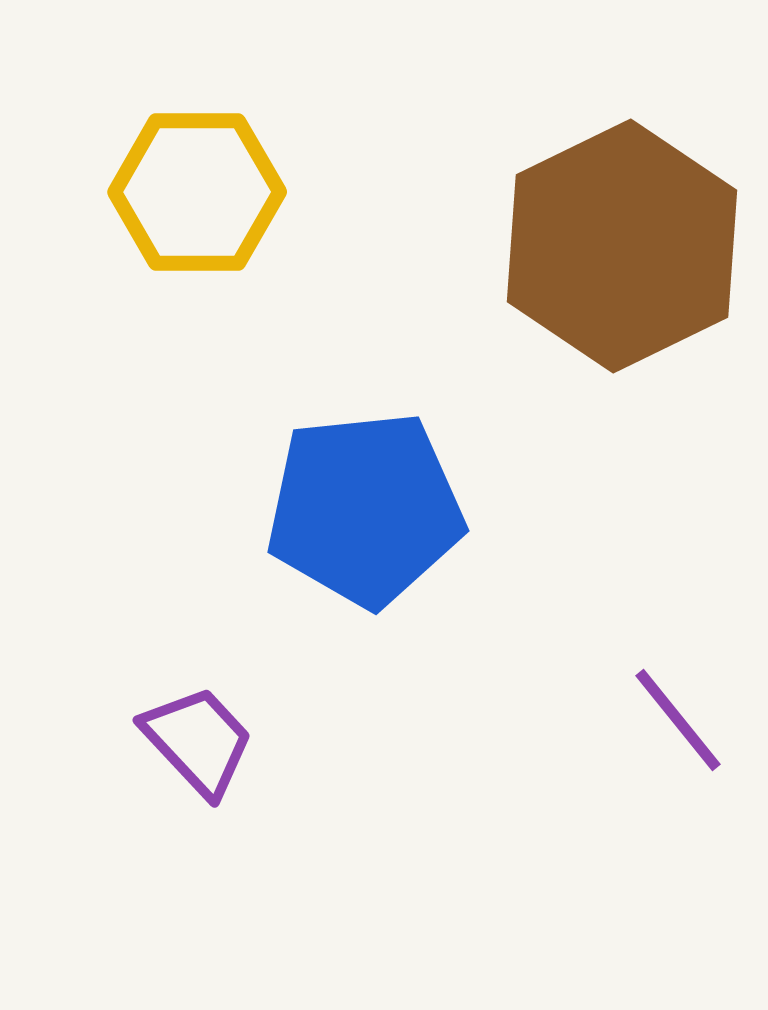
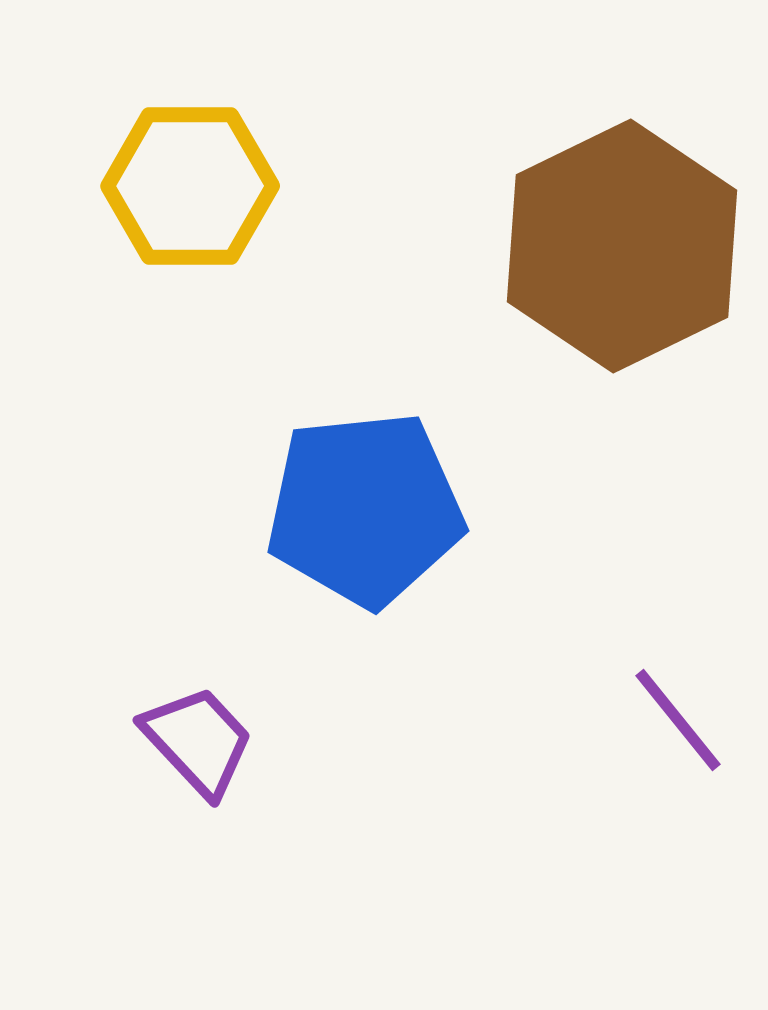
yellow hexagon: moved 7 px left, 6 px up
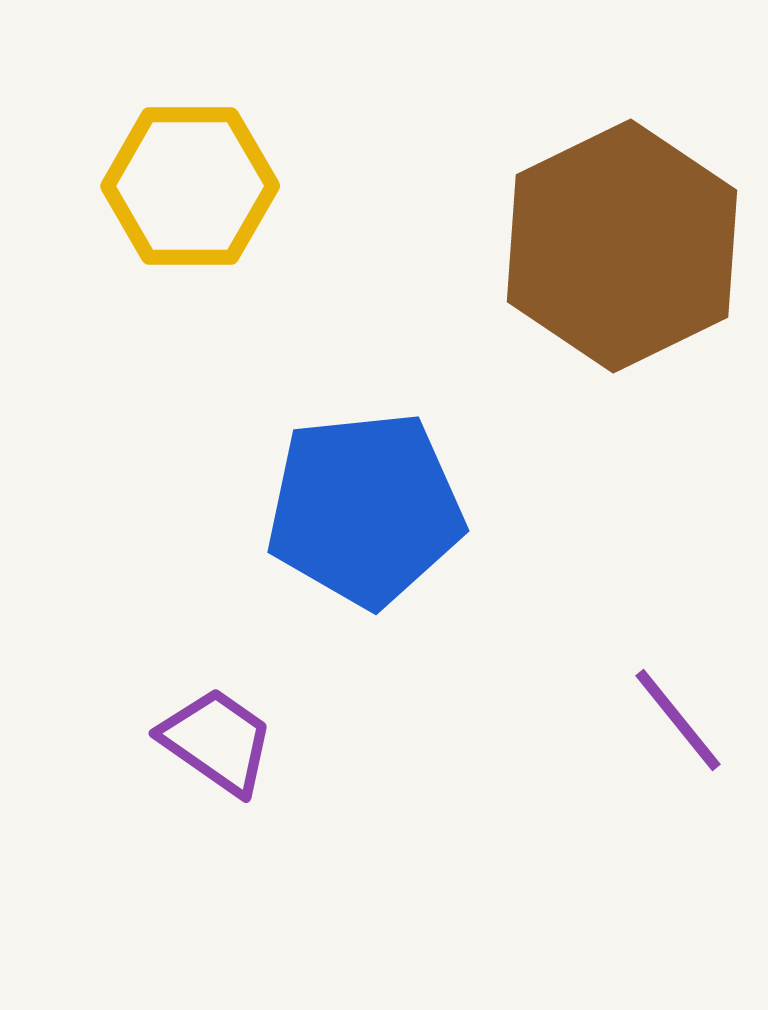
purple trapezoid: moved 19 px right; rotated 12 degrees counterclockwise
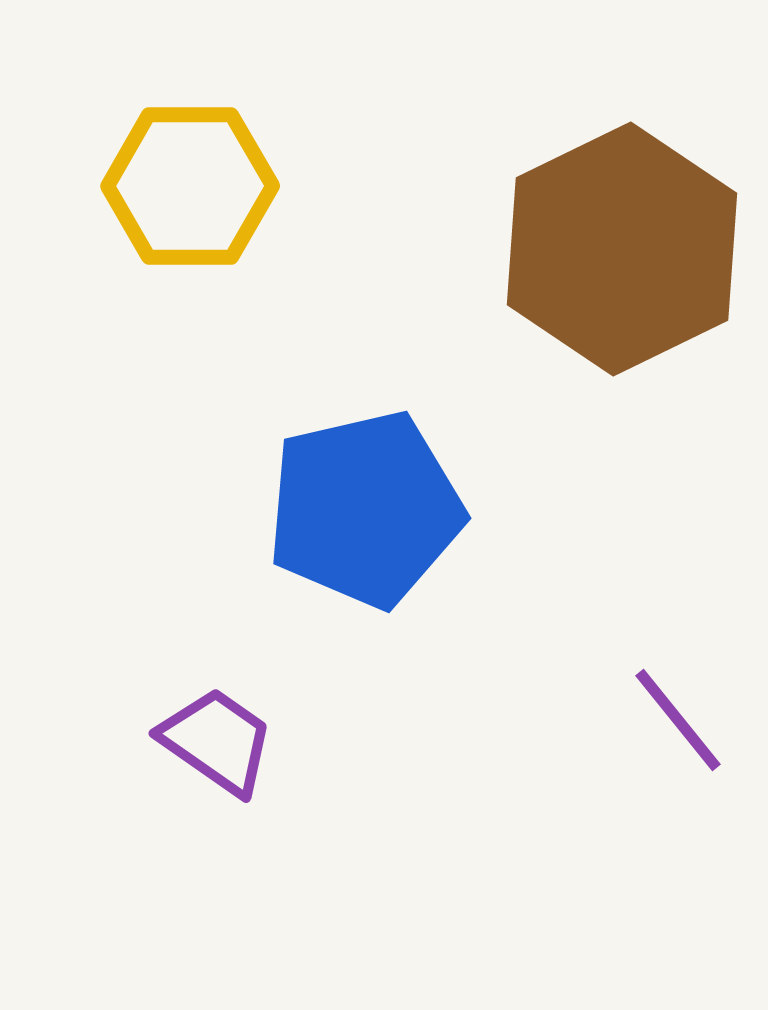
brown hexagon: moved 3 px down
blue pentagon: rotated 7 degrees counterclockwise
